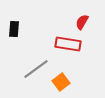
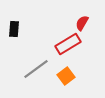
red semicircle: moved 1 px down
red rectangle: rotated 40 degrees counterclockwise
orange square: moved 5 px right, 6 px up
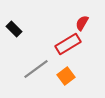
black rectangle: rotated 49 degrees counterclockwise
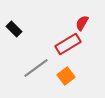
gray line: moved 1 px up
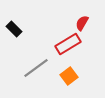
orange square: moved 3 px right
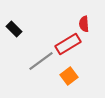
red semicircle: moved 2 px right, 1 px down; rotated 35 degrees counterclockwise
gray line: moved 5 px right, 7 px up
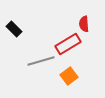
gray line: rotated 20 degrees clockwise
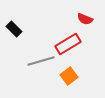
red semicircle: moved 1 px right, 5 px up; rotated 63 degrees counterclockwise
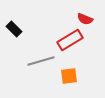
red rectangle: moved 2 px right, 4 px up
orange square: rotated 30 degrees clockwise
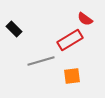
red semicircle: rotated 14 degrees clockwise
orange square: moved 3 px right
